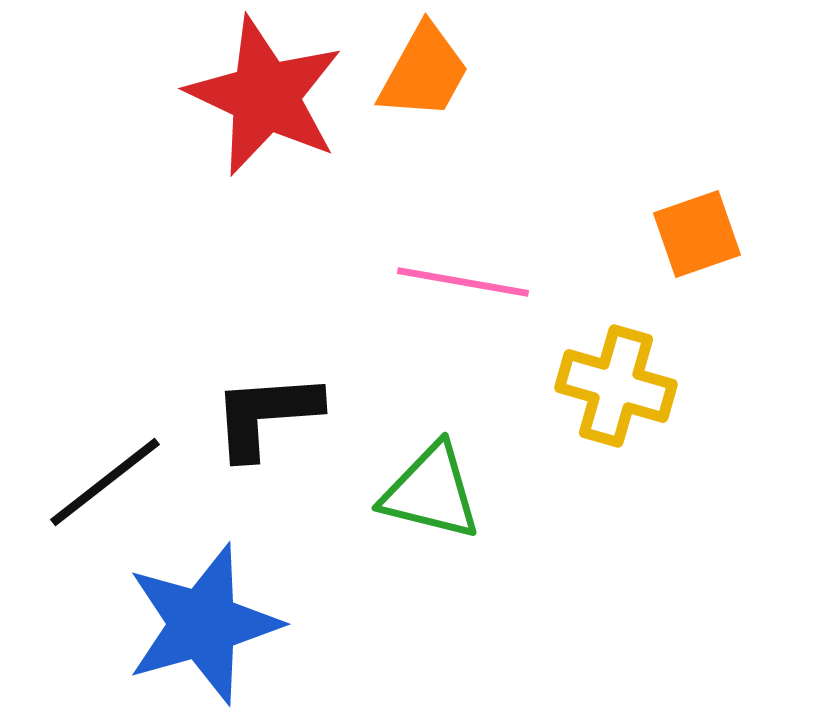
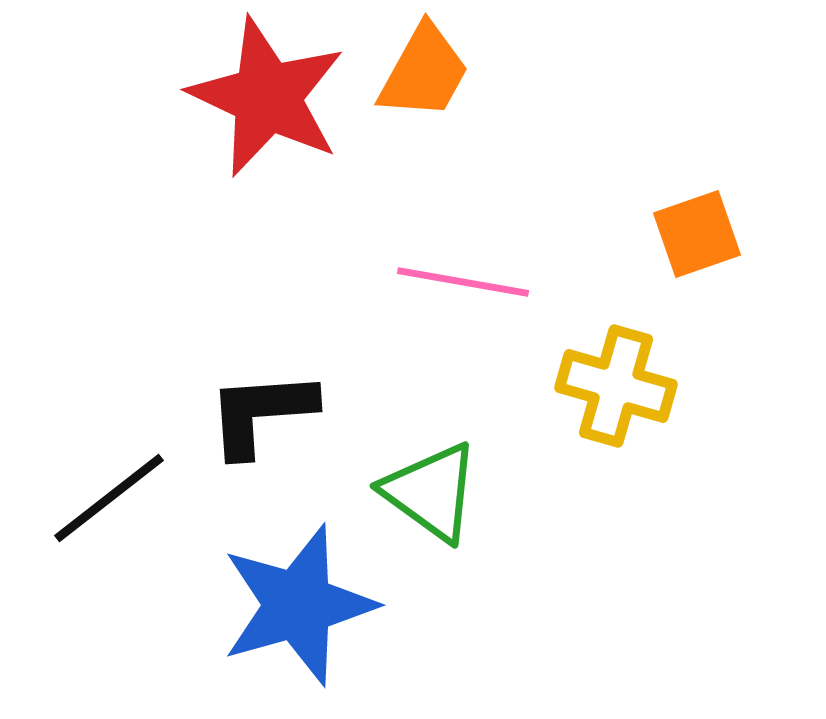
red star: moved 2 px right, 1 px down
black L-shape: moved 5 px left, 2 px up
black line: moved 4 px right, 16 px down
green triangle: rotated 22 degrees clockwise
blue star: moved 95 px right, 19 px up
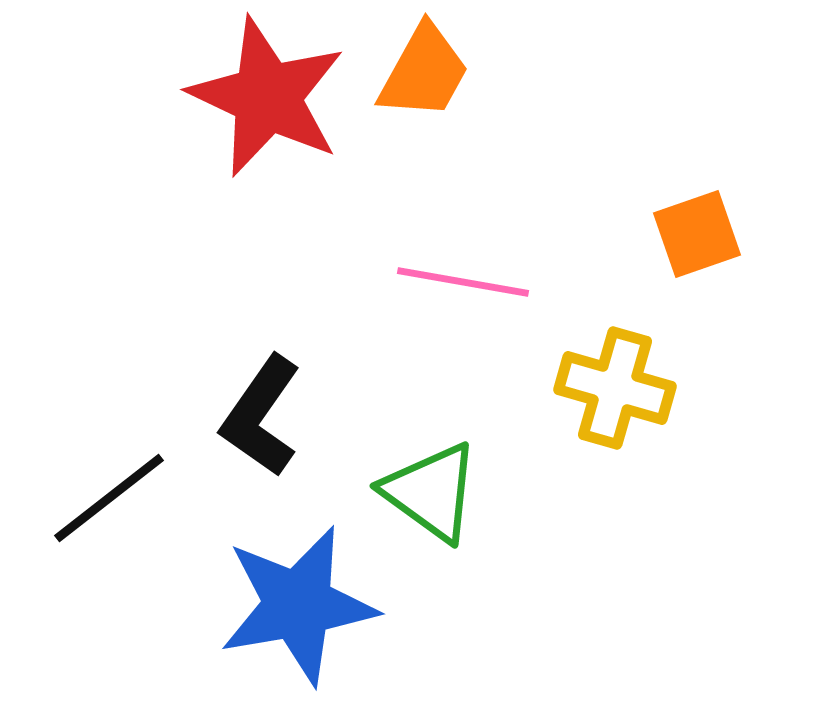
yellow cross: moved 1 px left, 2 px down
black L-shape: moved 3 px down; rotated 51 degrees counterclockwise
blue star: rotated 6 degrees clockwise
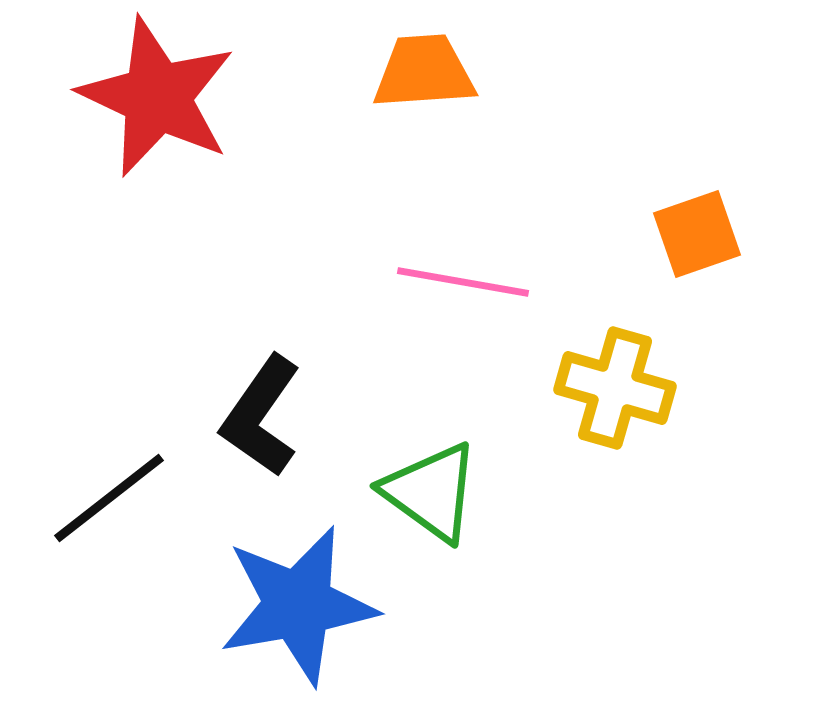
orange trapezoid: rotated 123 degrees counterclockwise
red star: moved 110 px left
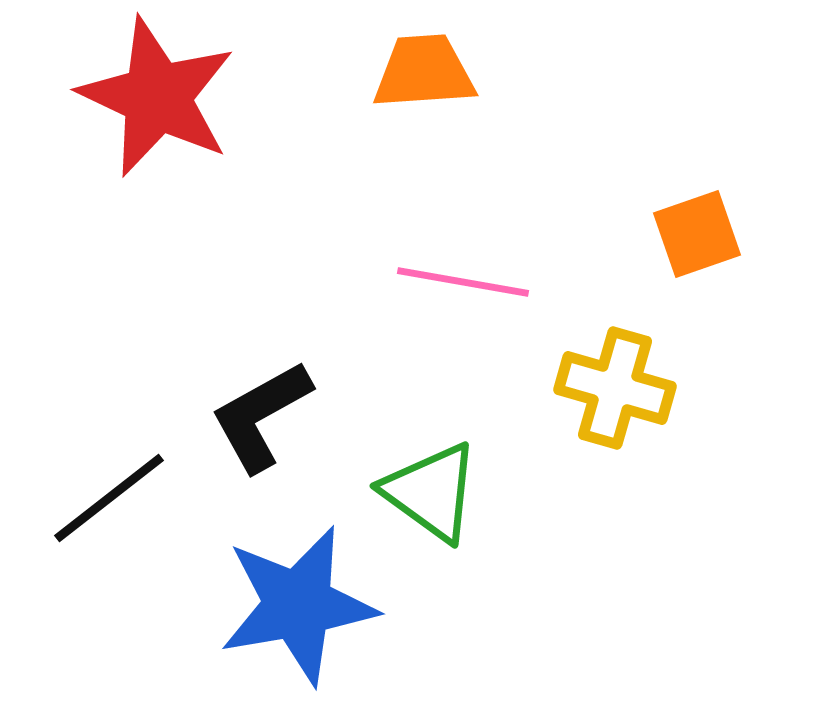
black L-shape: rotated 26 degrees clockwise
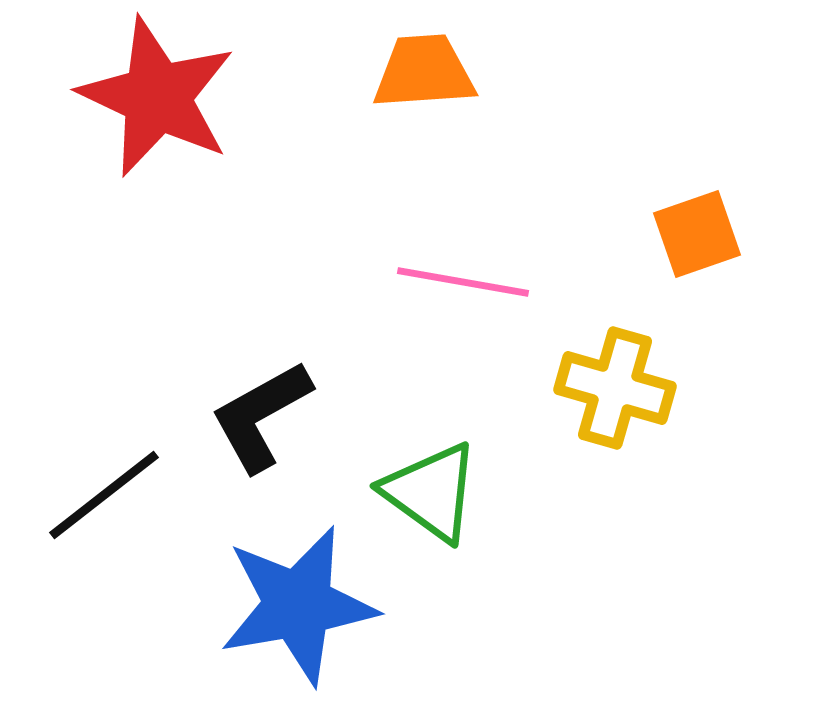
black line: moved 5 px left, 3 px up
